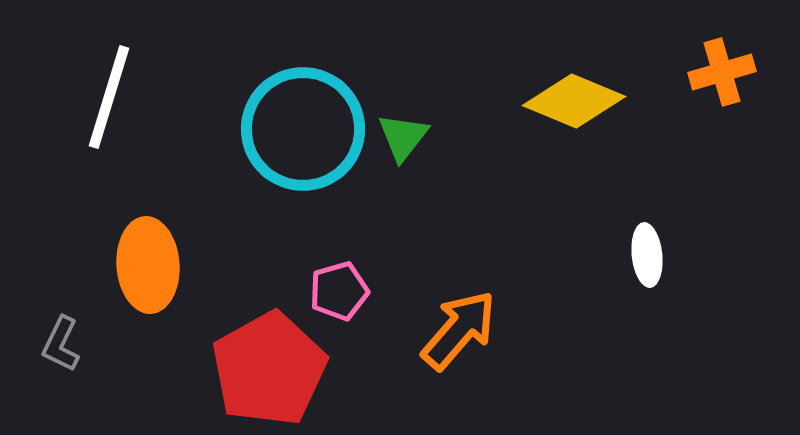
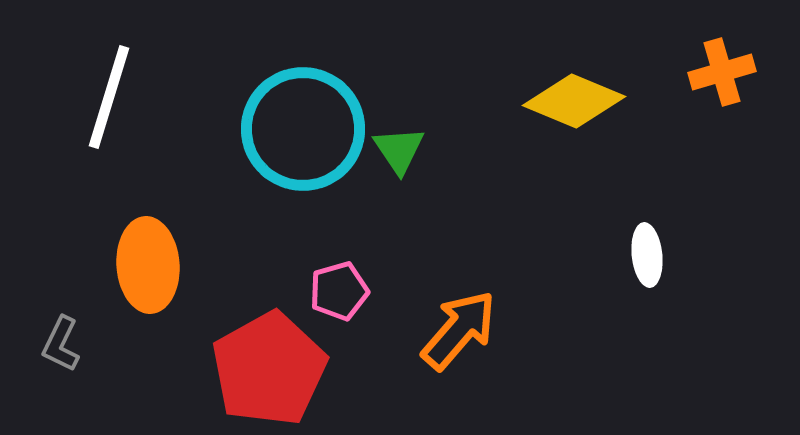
green triangle: moved 4 px left, 13 px down; rotated 12 degrees counterclockwise
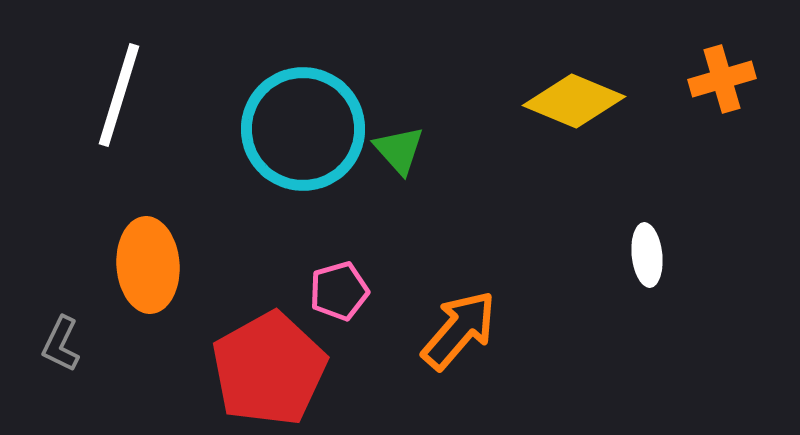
orange cross: moved 7 px down
white line: moved 10 px right, 2 px up
green triangle: rotated 8 degrees counterclockwise
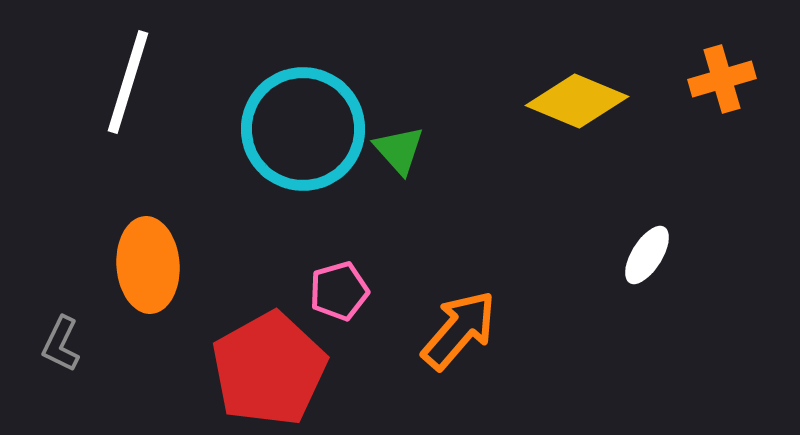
white line: moved 9 px right, 13 px up
yellow diamond: moved 3 px right
white ellipse: rotated 38 degrees clockwise
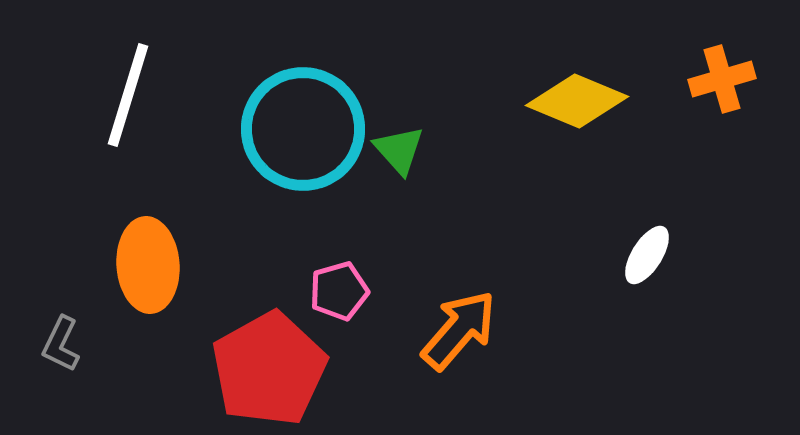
white line: moved 13 px down
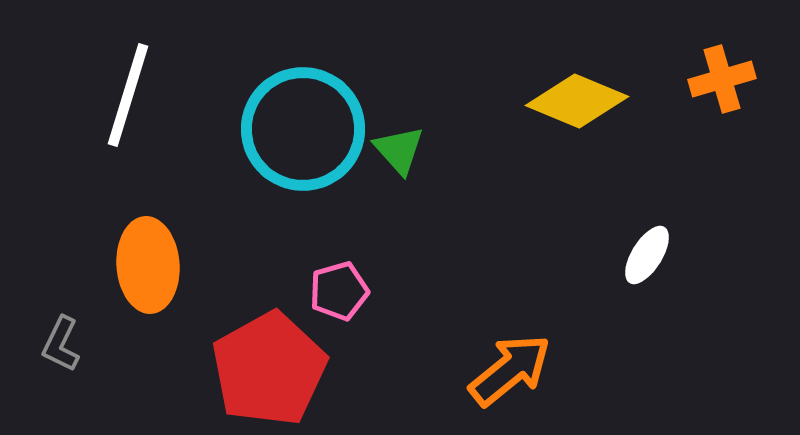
orange arrow: moved 51 px right, 40 px down; rotated 10 degrees clockwise
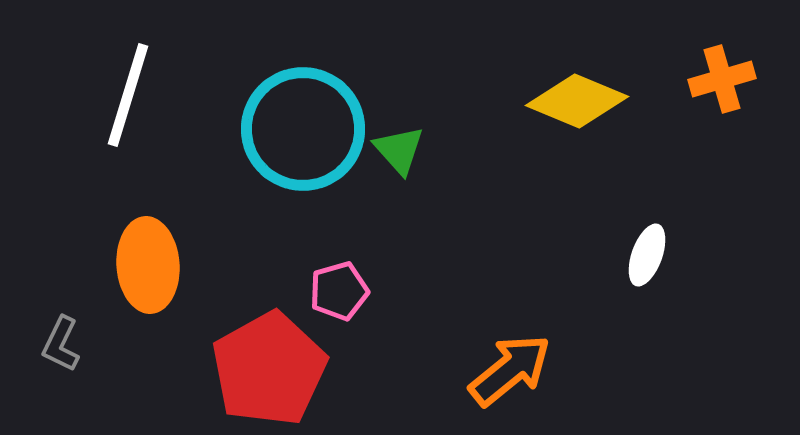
white ellipse: rotated 12 degrees counterclockwise
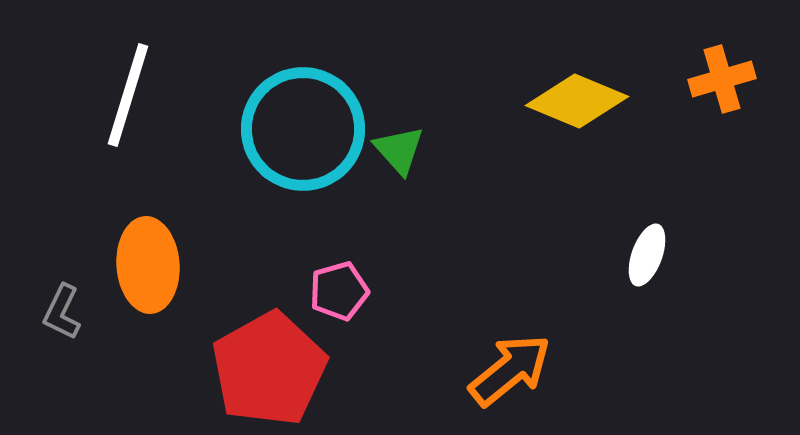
gray L-shape: moved 1 px right, 32 px up
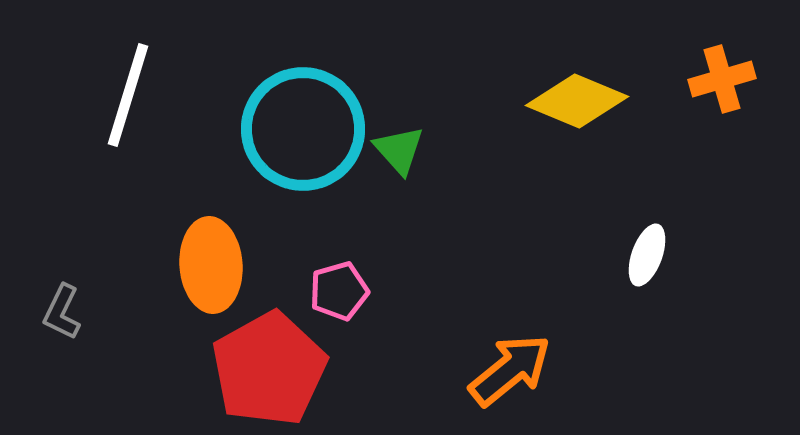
orange ellipse: moved 63 px right
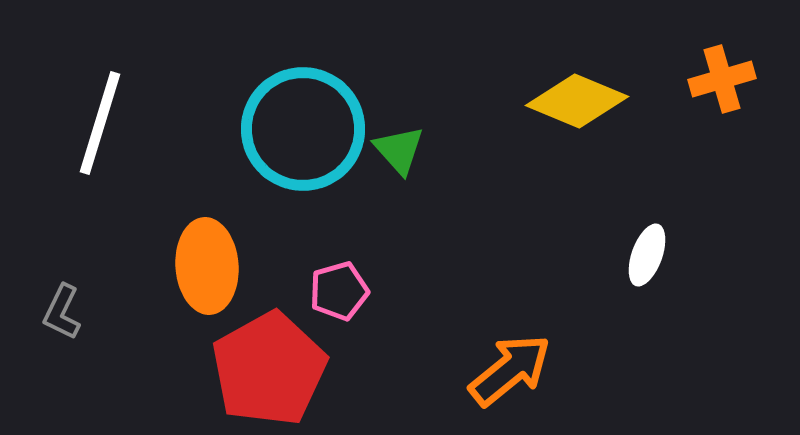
white line: moved 28 px left, 28 px down
orange ellipse: moved 4 px left, 1 px down
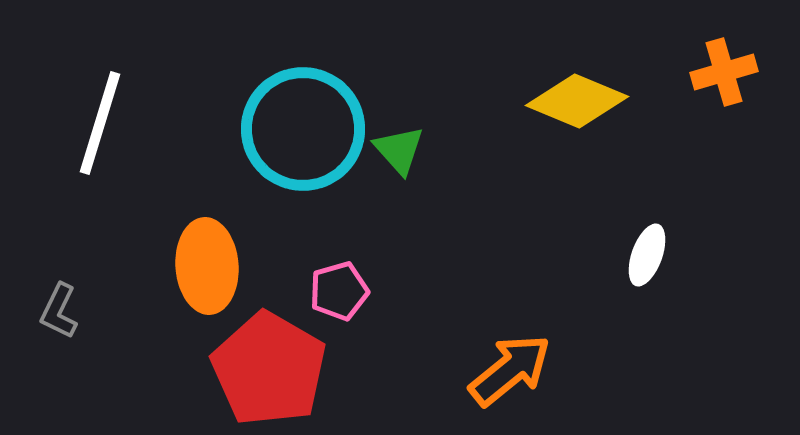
orange cross: moved 2 px right, 7 px up
gray L-shape: moved 3 px left, 1 px up
red pentagon: rotated 13 degrees counterclockwise
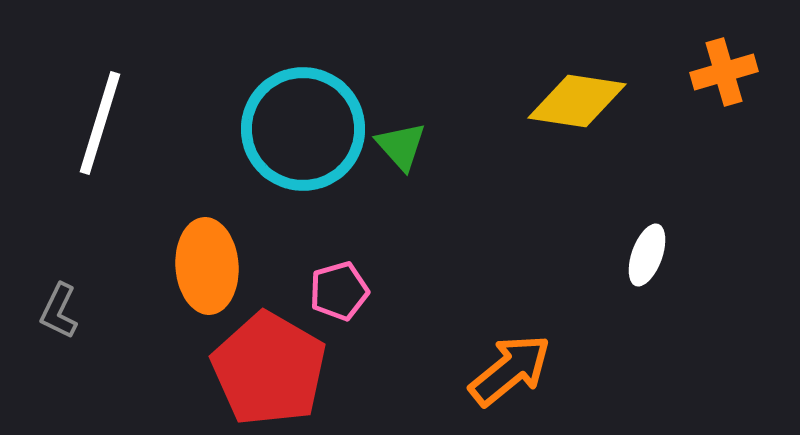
yellow diamond: rotated 14 degrees counterclockwise
green triangle: moved 2 px right, 4 px up
